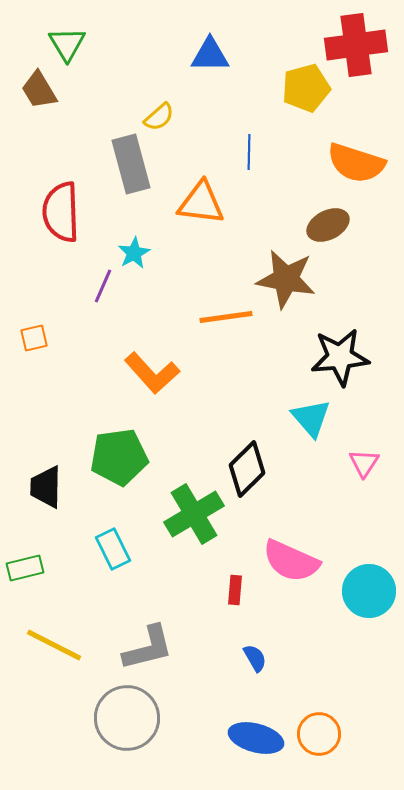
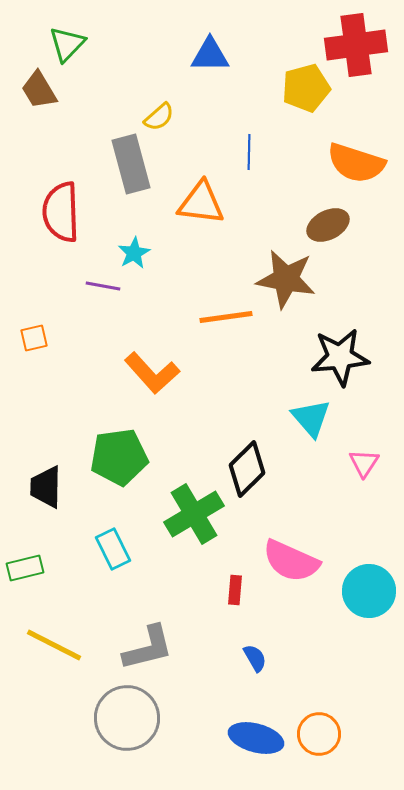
green triangle: rotated 15 degrees clockwise
purple line: rotated 76 degrees clockwise
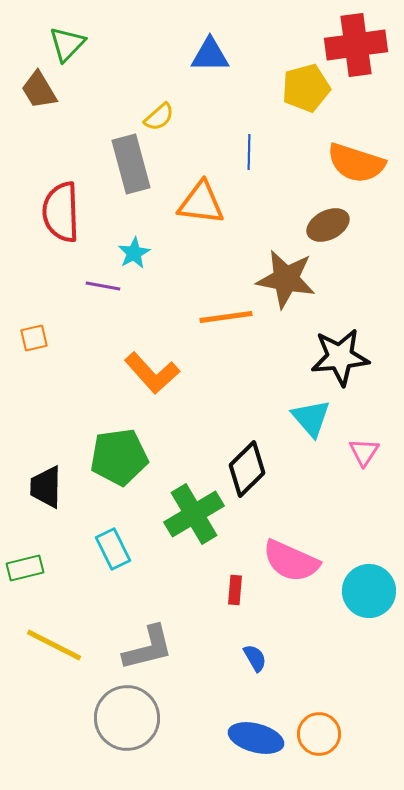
pink triangle: moved 11 px up
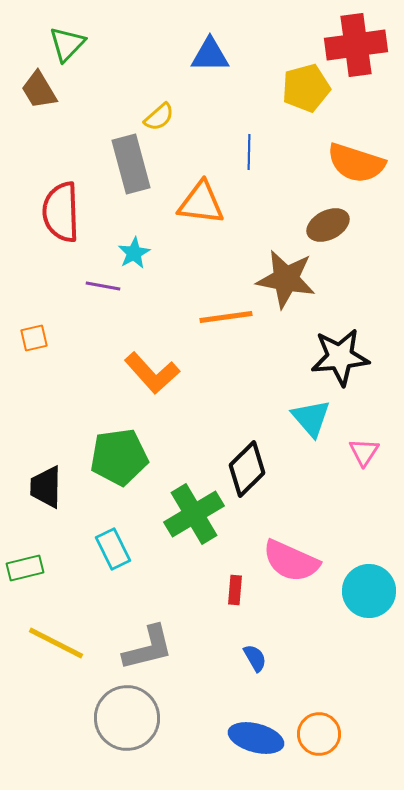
yellow line: moved 2 px right, 2 px up
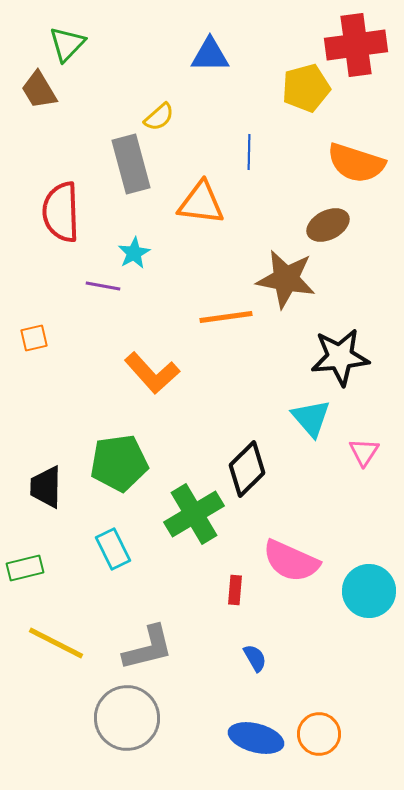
green pentagon: moved 6 px down
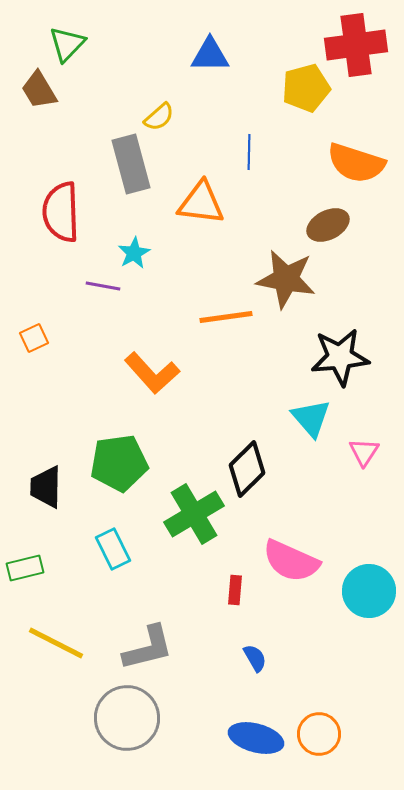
orange square: rotated 12 degrees counterclockwise
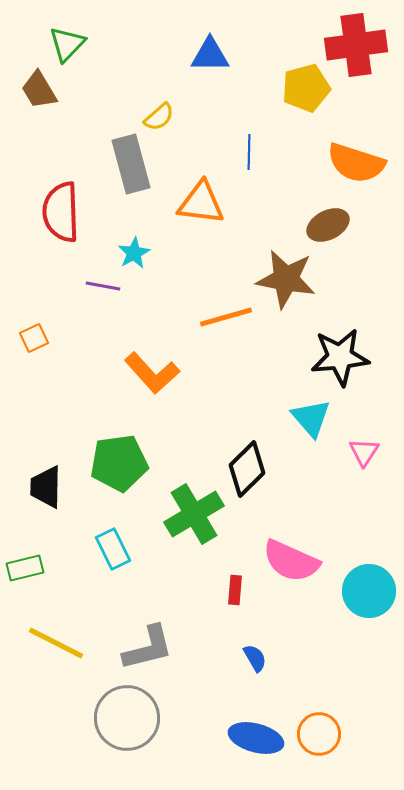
orange line: rotated 8 degrees counterclockwise
